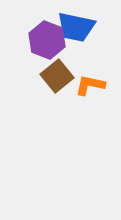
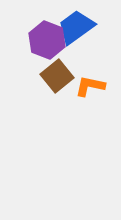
blue trapezoid: rotated 132 degrees clockwise
orange L-shape: moved 1 px down
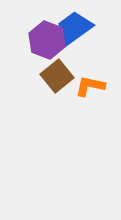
blue trapezoid: moved 2 px left, 1 px down
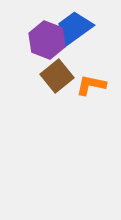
orange L-shape: moved 1 px right, 1 px up
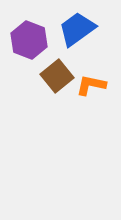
blue trapezoid: moved 3 px right, 1 px down
purple hexagon: moved 18 px left
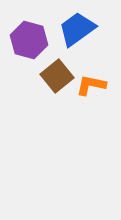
purple hexagon: rotated 6 degrees counterclockwise
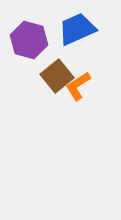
blue trapezoid: rotated 12 degrees clockwise
orange L-shape: moved 13 px left, 1 px down; rotated 44 degrees counterclockwise
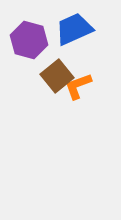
blue trapezoid: moved 3 px left
orange L-shape: rotated 12 degrees clockwise
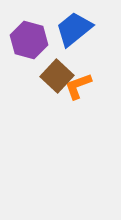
blue trapezoid: rotated 15 degrees counterclockwise
brown square: rotated 8 degrees counterclockwise
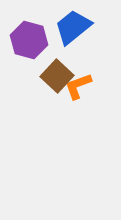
blue trapezoid: moved 1 px left, 2 px up
